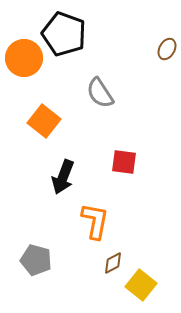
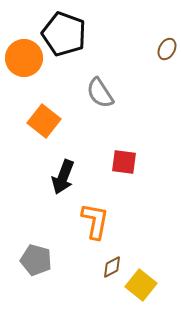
brown diamond: moved 1 px left, 4 px down
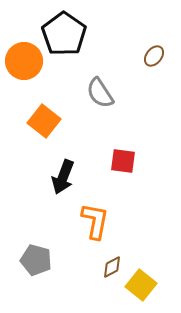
black pentagon: rotated 15 degrees clockwise
brown ellipse: moved 13 px left, 7 px down; rotated 10 degrees clockwise
orange circle: moved 3 px down
red square: moved 1 px left, 1 px up
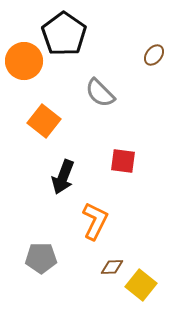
brown ellipse: moved 1 px up
gray semicircle: rotated 12 degrees counterclockwise
orange L-shape: rotated 15 degrees clockwise
gray pentagon: moved 5 px right, 2 px up; rotated 16 degrees counterclockwise
brown diamond: rotated 25 degrees clockwise
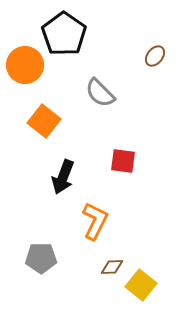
brown ellipse: moved 1 px right, 1 px down
orange circle: moved 1 px right, 4 px down
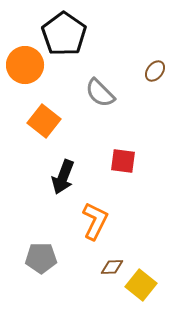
brown ellipse: moved 15 px down
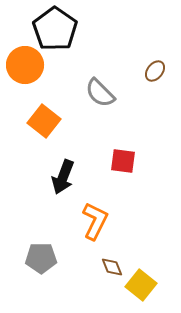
black pentagon: moved 9 px left, 5 px up
brown diamond: rotated 70 degrees clockwise
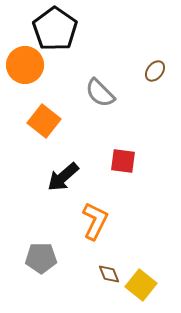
black arrow: rotated 28 degrees clockwise
brown diamond: moved 3 px left, 7 px down
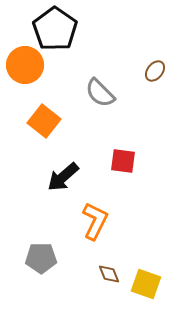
yellow square: moved 5 px right, 1 px up; rotated 20 degrees counterclockwise
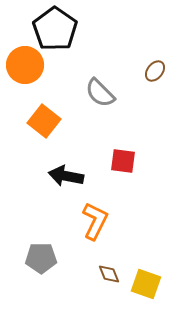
black arrow: moved 3 px right, 1 px up; rotated 52 degrees clockwise
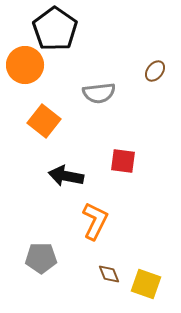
gray semicircle: moved 1 px left; rotated 52 degrees counterclockwise
